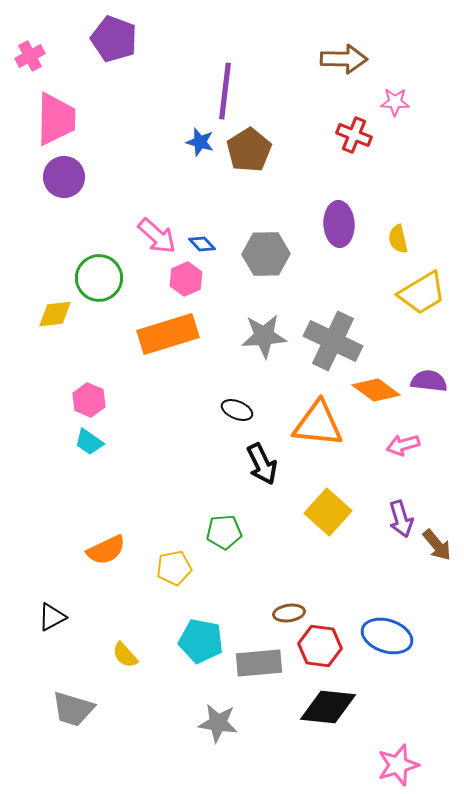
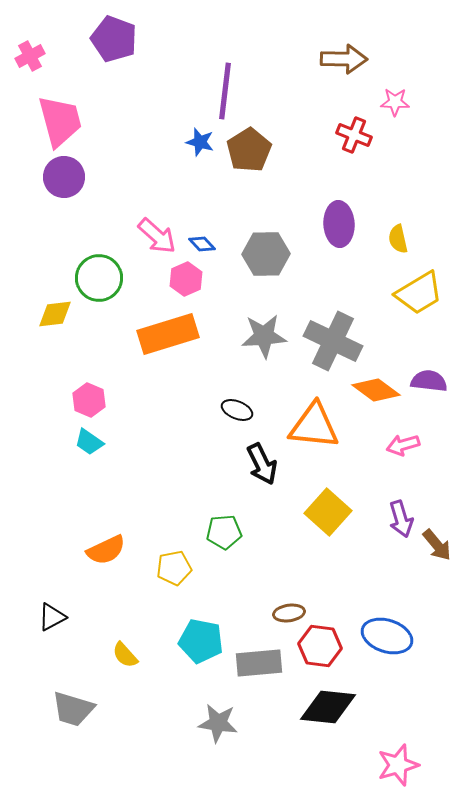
pink trapezoid at (56, 119): moved 4 px right, 2 px down; rotated 16 degrees counterclockwise
yellow trapezoid at (422, 293): moved 3 px left
orange triangle at (318, 424): moved 4 px left, 2 px down
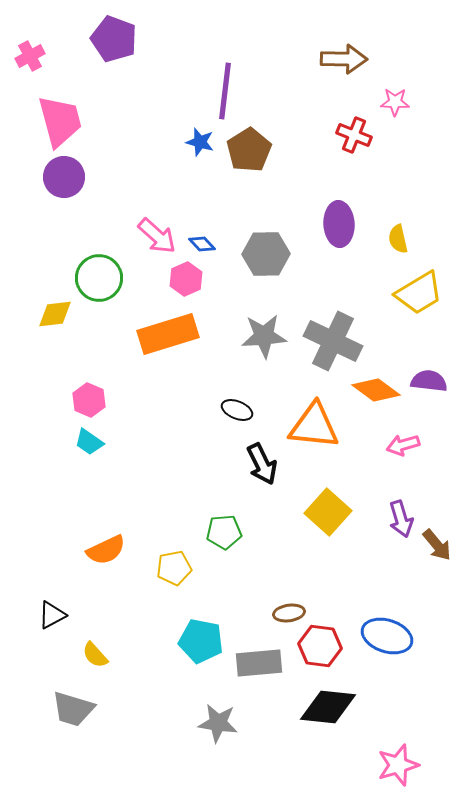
black triangle at (52, 617): moved 2 px up
yellow semicircle at (125, 655): moved 30 px left
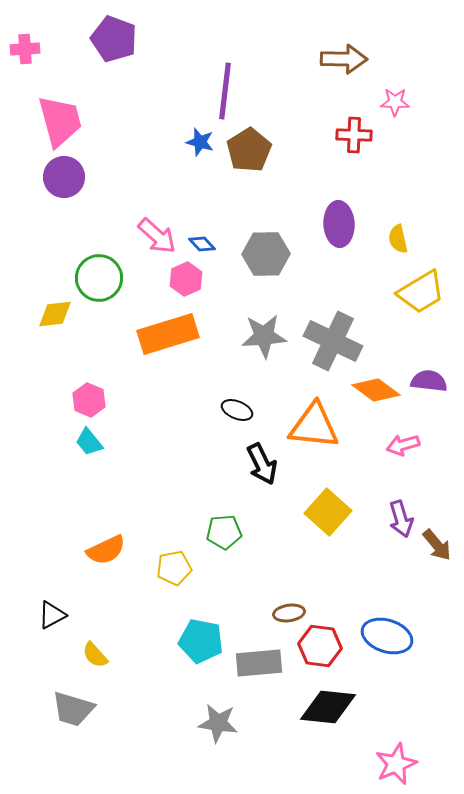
pink cross at (30, 56): moved 5 px left, 7 px up; rotated 24 degrees clockwise
red cross at (354, 135): rotated 20 degrees counterclockwise
yellow trapezoid at (419, 293): moved 2 px right, 1 px up
cyan trapezoid at (89, 442): rotated 16 degrees clockwise
pink star at (398, 765): moved 2 px left, 1 px up; rotated 6 degrees counterclockwise
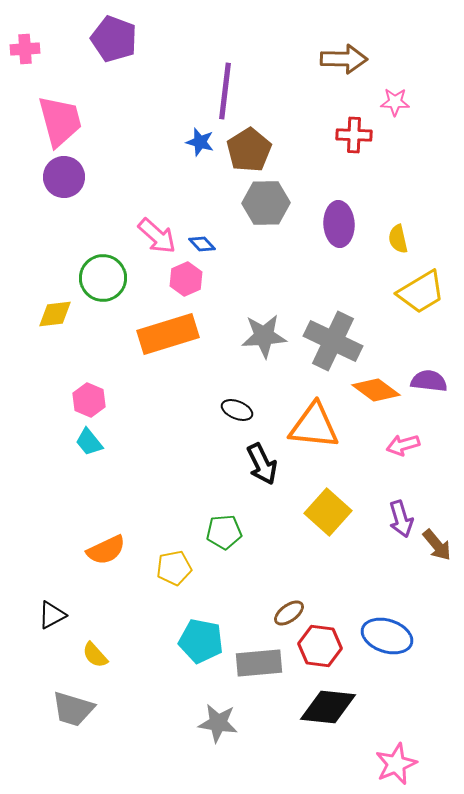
gray hexagon at (266, 254): moved 51 px up
green circle at (99, 278): moved 4 px right
brown ellipse at (289, 613): rotated 28 degrees counterclockwise
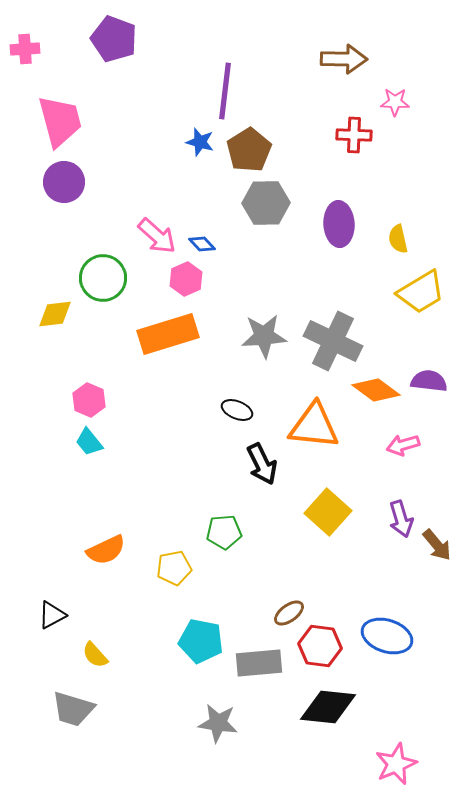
purple circle at (64, 177): moved 5 px down
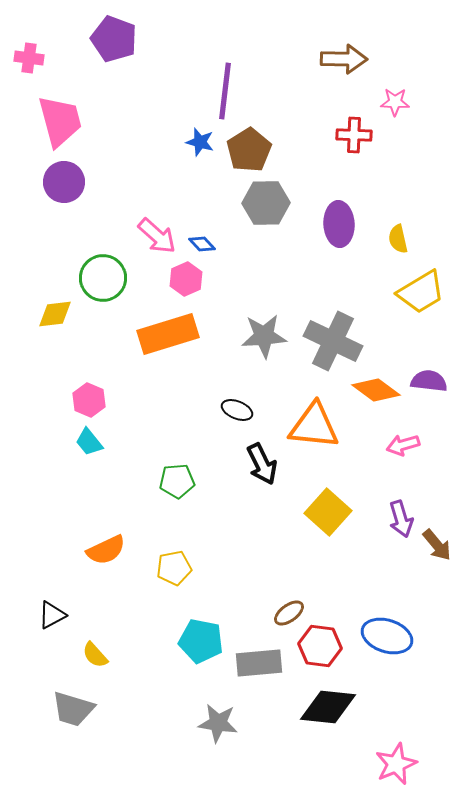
pink cross at (25, 49): moved 4 px right, 9 px down; rotated 12 degrees clockwise
green pentagon at (224, 532): moved 47 px left, 51 px up
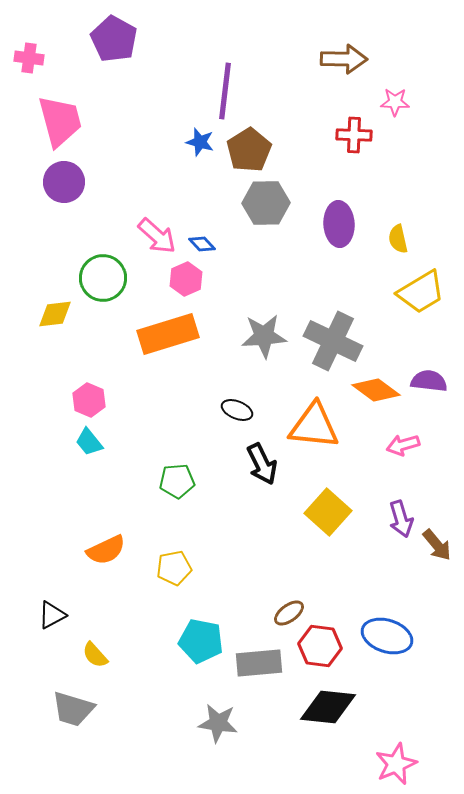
purple pentagon at (114, 39): rotated 9 degrees clockwise
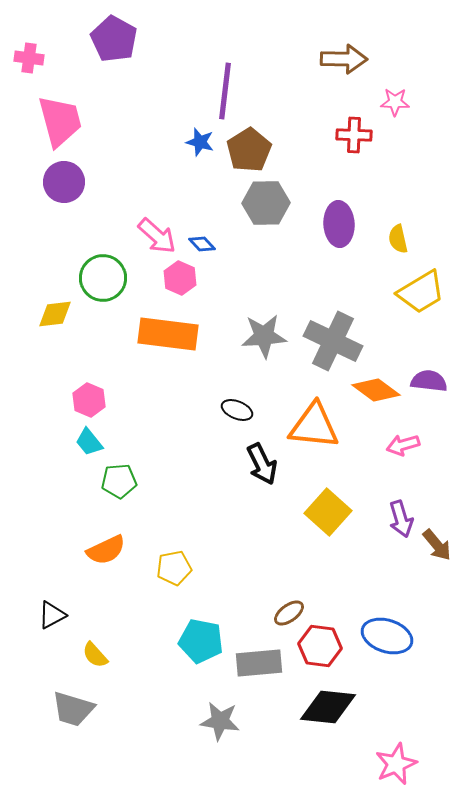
pink hexagon at (186, 279): moved 6 px left, 1 px up; rotated 12 degrees counterclockwise
orange rectangle at (168, 334): rotated 24 degrees clockwise
green pentagon at (177, 481): moved 58 px left
gray star at (218, 723): moved 2 px right, 2 px up
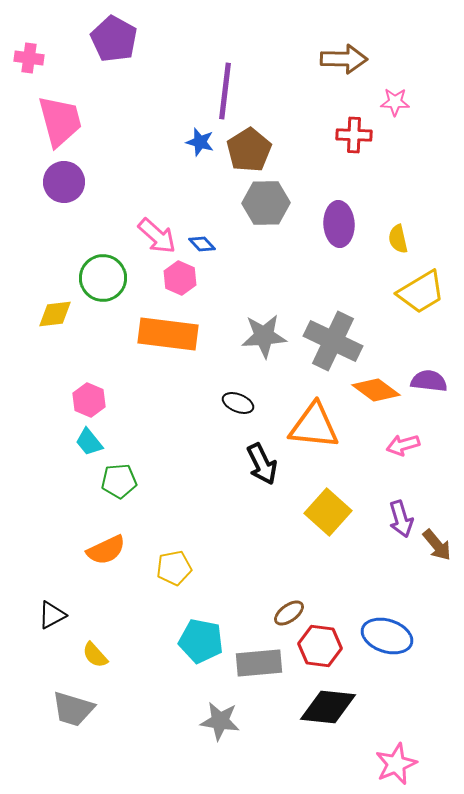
black ellipse at (237, 410): moved 1 px right, 7 px up
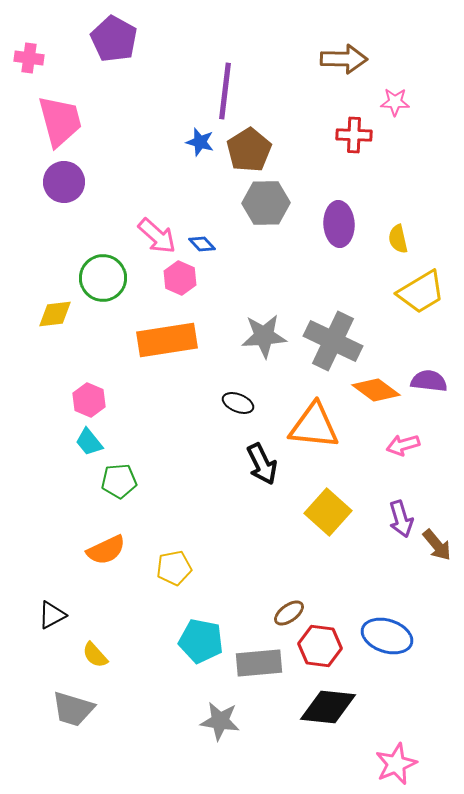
orange rectangle at (168, 334): moved 1 px left, 6 px down; rotated 16 degrees counterclockwise
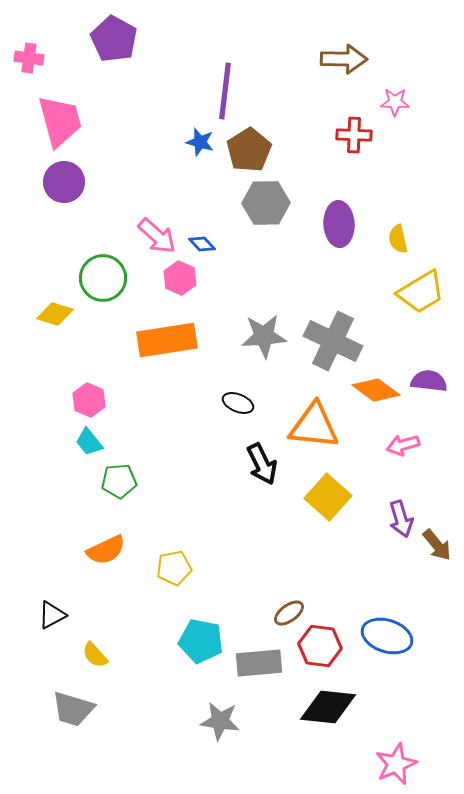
yellow diamond at (55, 314): rotated 24 degrees clockwise
yellow square at (328, 512): moved 15 px up
